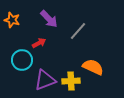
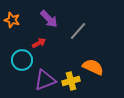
yellow cross: rotated 12 degrees counterclockwise
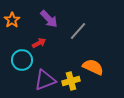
orange star: rotated 21 degrees clockwise
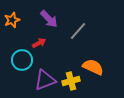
orange star: rotated 14 degrees clockwise
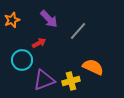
purple triangle: moved 1 px left
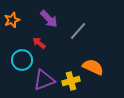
red arrow: rotated 112 degrees counterclockwise
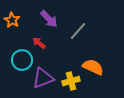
orange star: rotated 21 degrees counterclockwise
purple triangle: moved 1 px left, 2 px up
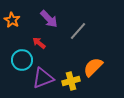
orange semicircle: rotated 70 degrees counterclockwise
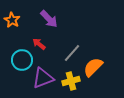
gray line: moved 6 px left, 22 px down
red arrow: moved 1 px down
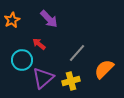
orange star: rotated 14 degrees clockwise
gray line: moved 5 px right
orange semicircle: moved 11 px right, 2 px down
purple triangle: rotated 20 degrees counterclockwise
